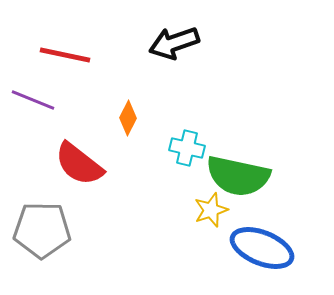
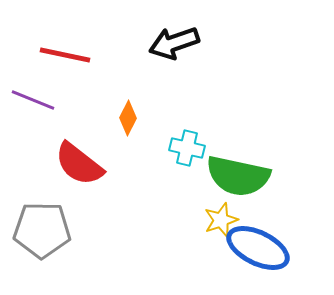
yellow star: moved 10 px right, 10 px down
blue ellipse: moved 4 px left; rotated 4 degrees clockwise
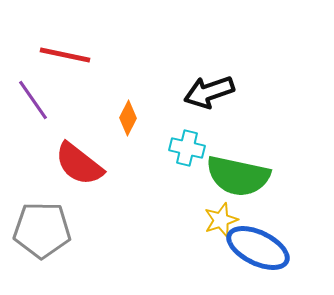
black arrow: moved 35 px right, 49 px down
purple line: rotated 33 degrees clockwise
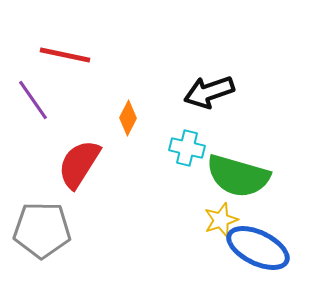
red semicircle: rotated 84 degrees clockwise
green semicircle: rotated 4 degrees clockwise
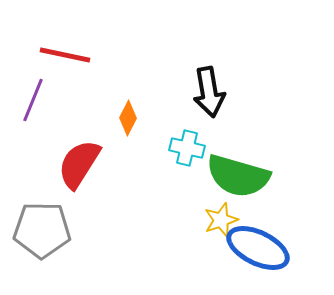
black arrow: rotated 81 degrees counterclockwise
purple line: rotated 57 degrees clockwise
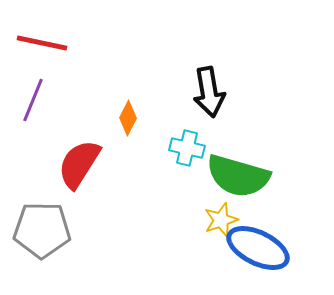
red line: moved 23 px left, 12 px up
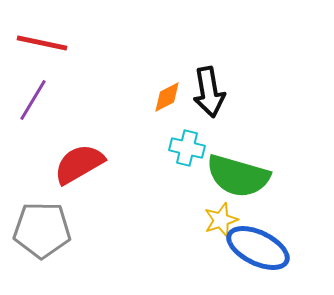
purple line: rotated 9 degrees clockwise
orange diamond: moved 39 px right, 21 px up; rotated 36 degrees clockwise
red semicircle: rotated 28 degrees clockwise
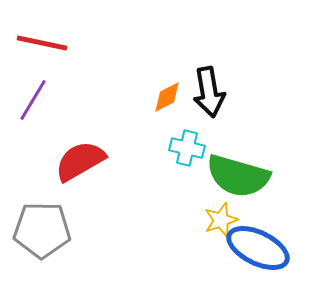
red semicircle: moved 1 px right, 3 px up
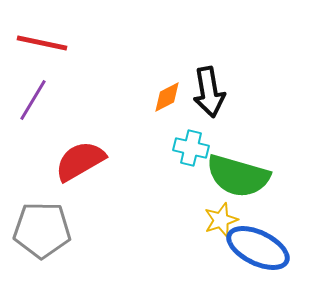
cyan cross: moved 4 px right
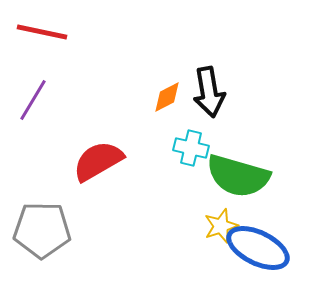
red line: moved 11 px up
red semicircle: moved 18 px right
yellow star: moved 6 px down
